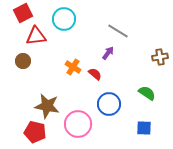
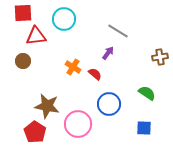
red square: rotated 24 degrees clockwise
red pentagon: rotated 20 degrees clockwise
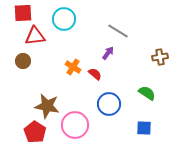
red triangle: moved 1 px left
pink circle: moved 3 px left, 1 px down
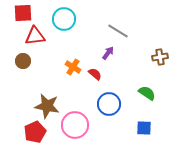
red pentagon: rotated 15 degrees clockwise
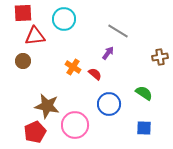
green semicircle: moved 3 px left
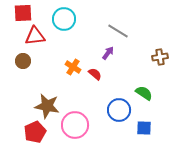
blue circle: moved 10 px right, 6 px down
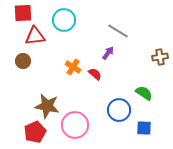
cyan circle: moved 1 px down
